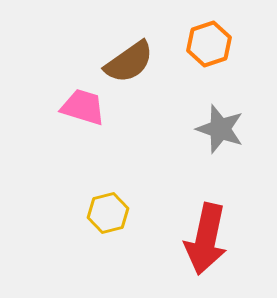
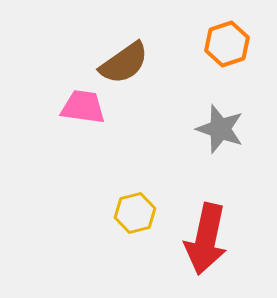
orange hexagon: moved 18 px right
brown semicircle: moved 5 px left, 1 px down
pink trapezoid: rotated 9 degrees counterclockwise
yellow hexagon: moved 27 px right
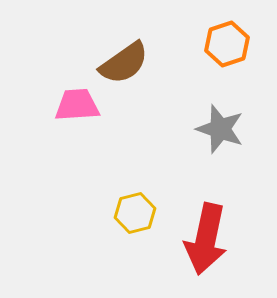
pink trapezoid: moved 6 px left, 2 px up; rotated 12 degrees counterclockwise
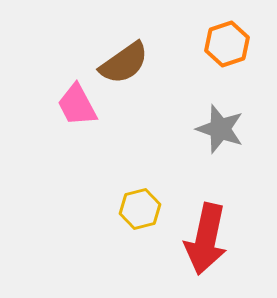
pink trapezoid: rotated 114 degrees counterclockwise
yellow hexagon: moved 5 px right, 4 px up
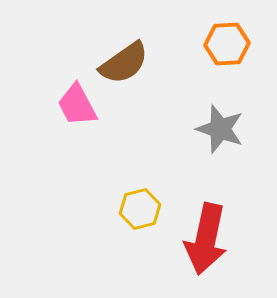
orange hexagon: rotated 15 degrees clockwise
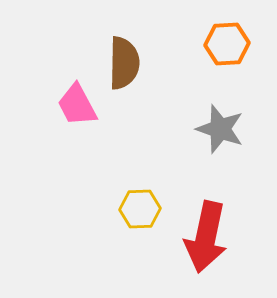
brown semicircle: rotated 54 degrees counterclockwise
yellow hexagon: rotated 12 degrees clockwise
red arrow: moved 2 px up
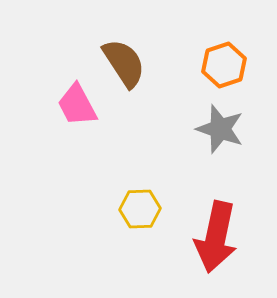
orange hexagon: moved 3 px left, 21 px down; rotated 15 degrees counterclockwise
brown semicircle: rotated 34 degrees counterclockwise
red arrow: moved 10 px right
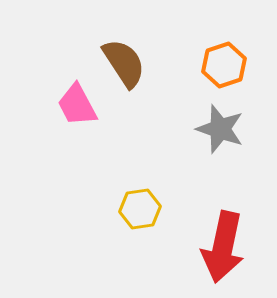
yellow hexagon: rotated 6 degrees counterclockwise
red arrow: moved 7 px right, 10 px down
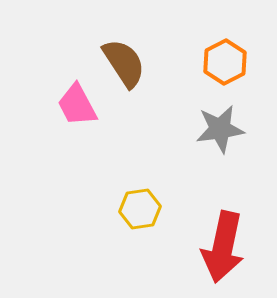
orange hexagon: moved 1 px right, 3 px up; rotated 9 degrees counterclockwise
gray star: rotated 27 degrees counterclockwise
